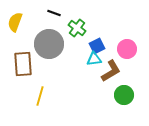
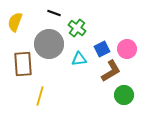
blue square: moved 5 px right, 3 px down
cyan triangle: moved 15 px left
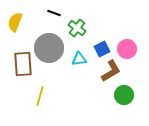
gray circle: moved 4 px down
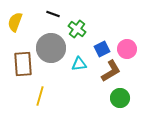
black line: moved 1 px left, 1 px down
green cross: moved 1 px down
gray circle: moved 2 px right
cyan triangle: moved 5 px down
green circle: moved 4 px left, 3 px down
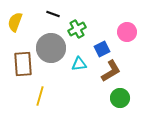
green cross: rotated 24 degrees clockwise
pink circle: moved 17 px up
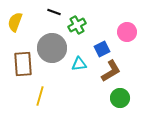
black line: moved 1 px right, 2 px up
green cross: moved 4 px up
gray circle: moved 1 px right
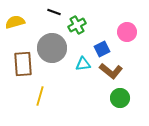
yellow semicircle: rotated 54 degrees clockwise
cyan triangle: moved 4 px right
brown L-shape: rotated 70 degrees clockwise
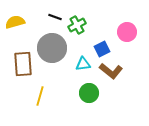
black line: moved 1 px right, 5 px down
green circle: moved 31 px left, 5 px up
